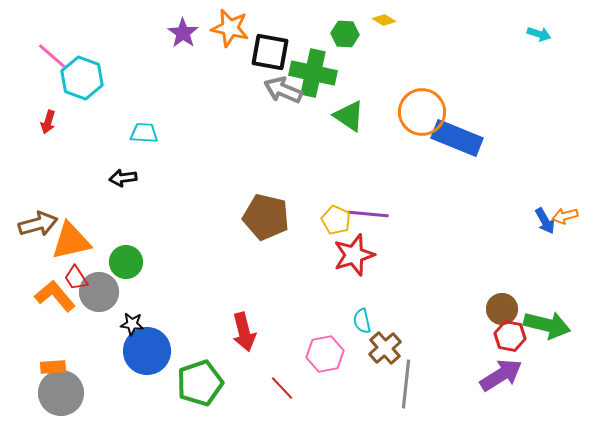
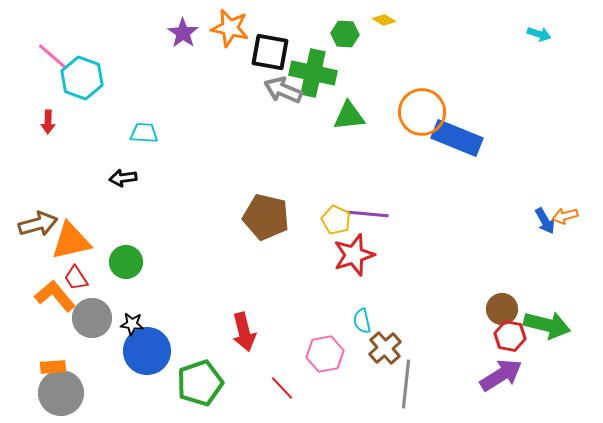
green triangle at (349, 116): rotated 40 degrees counterclockwise
red arrow at (48, 122): rotated 15 degrees counterclockwise
gray circle at (99, 292): moved 7 px left, 26 px down
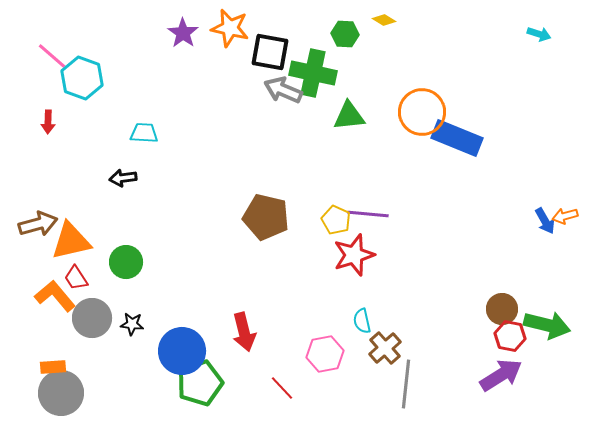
blue circle at (147, 351): moved 35 px right
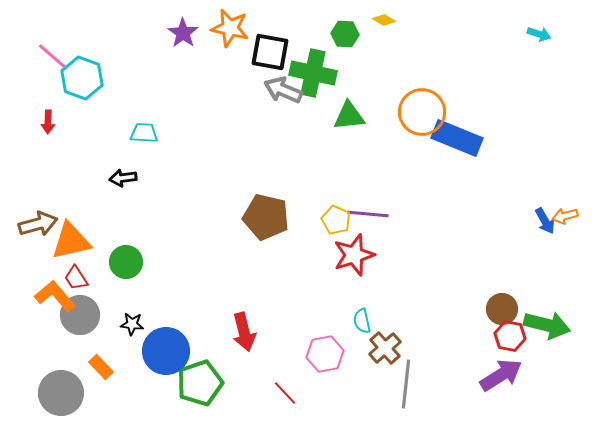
gray circle at (92, 318): moved 12 px left, 3 px up
blue circle at (182, 351): moved 16 px left
orange rectangle at (53, 367): moved 48 px right; rotated 50 degrees clockwise
red line at (282, 388): moved 3 px right, 5 px down
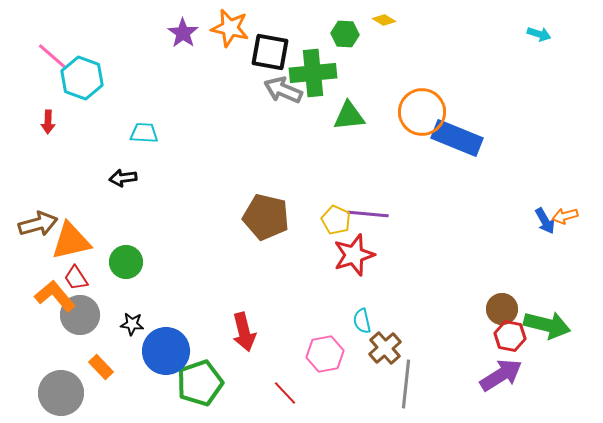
green cross at (313, 73): rotated 18 degrees counterclockwise
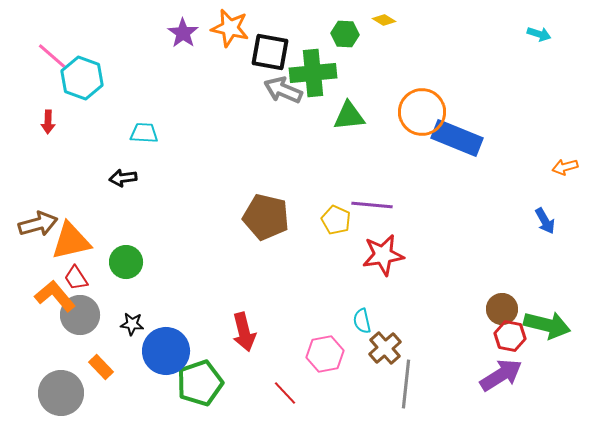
purple line at (368, 214): moved 4 px right, 9 px up
orange arrow at (565, 216): moved 49 px up
red star at (354, 255): moved 29 px right; rotated 9 degrees clockwise
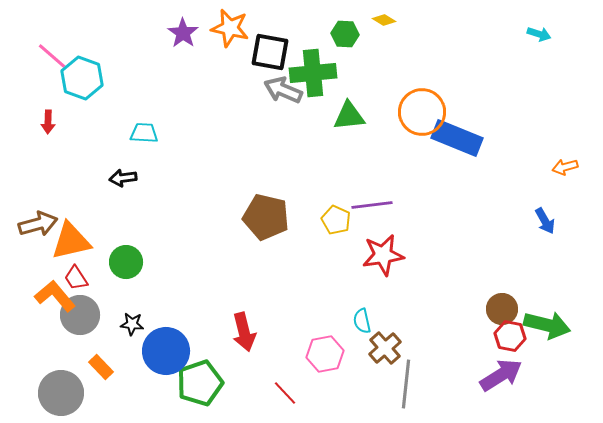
purple line at (372, 205): rotated 12 degrees counterclockwise
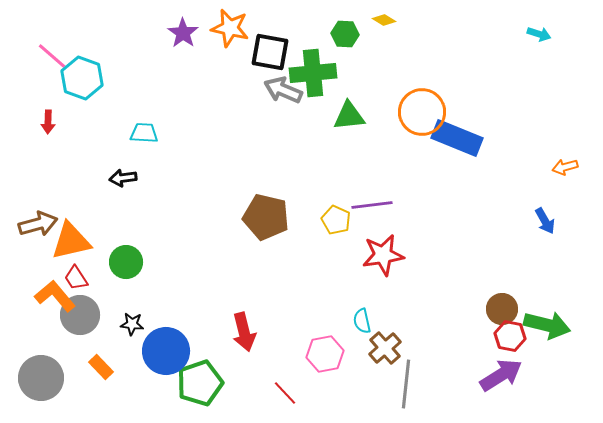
gray circle at (61, 393): moved 20 px left, 15 px up
